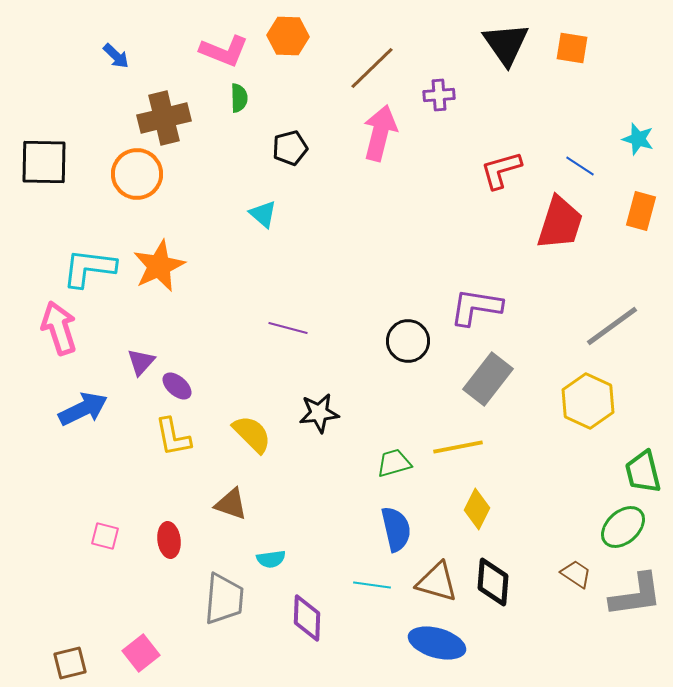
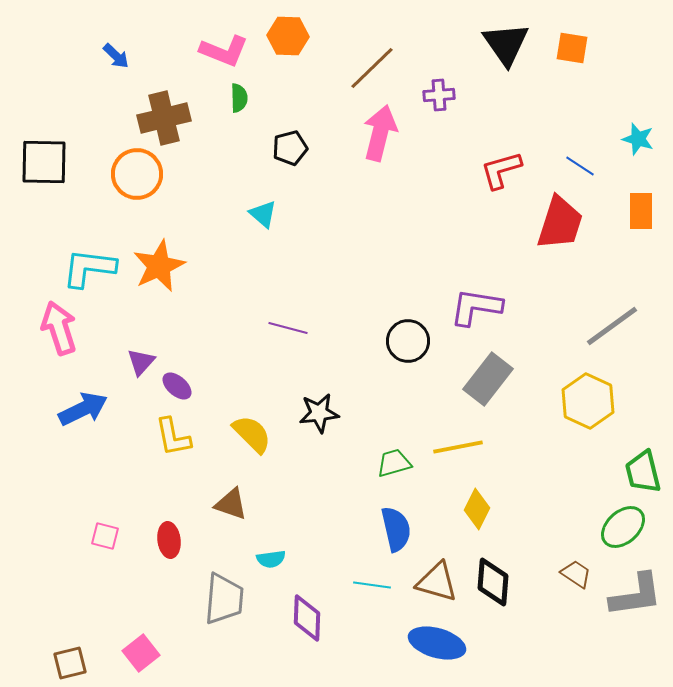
orange rectangle at (641, 211): rotated 15 degrees counterclockwise
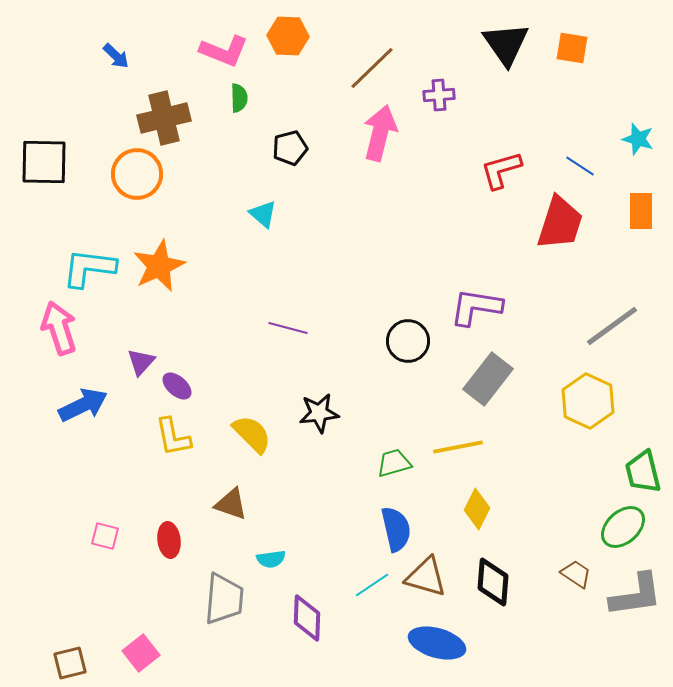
blue arrow at (83, 409): moved 4 px up
brown triangle at (437, 582): moved 11 px left, 5 px up
cyan line at (372, 585): rotated 42 degrees counterclockwise
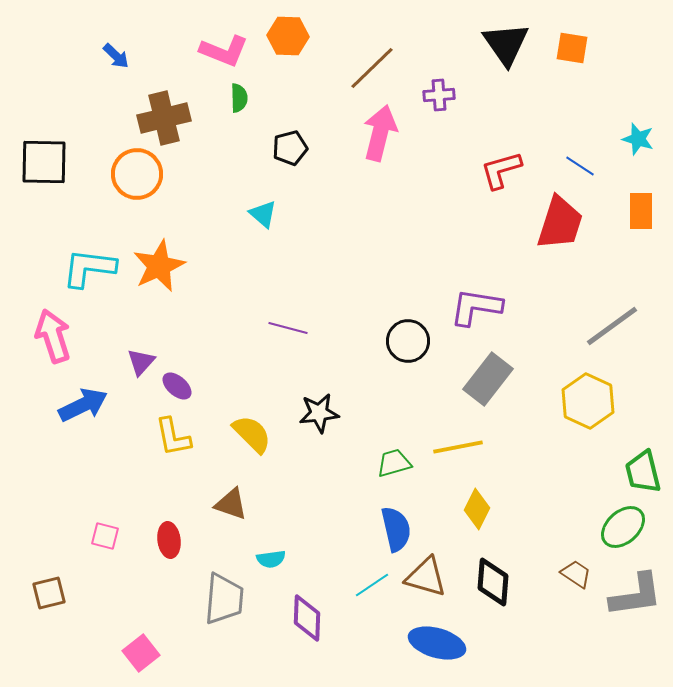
pink arrow at (59, 328): moved 6 px left, 8 px down
brown square at (70, 663): moved 21 px left, 70 px up
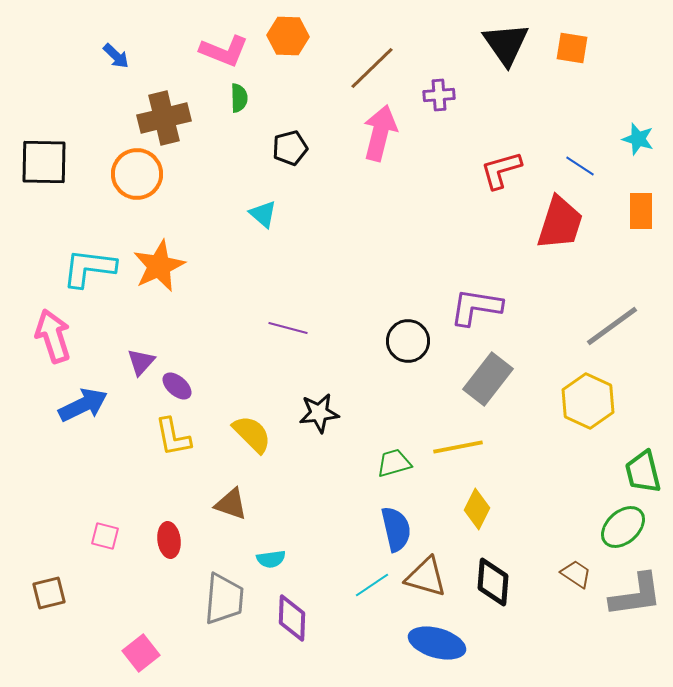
purple diamond at (307, 618): moved 15 px left
